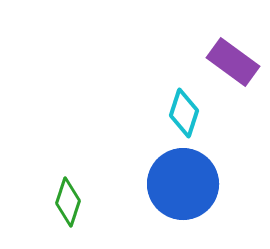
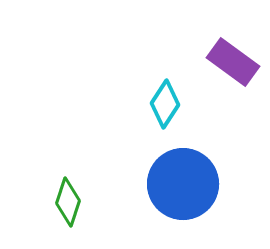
cyan diamond: moved 19 px left, 9 px up; rotated 15 degrees clockwise
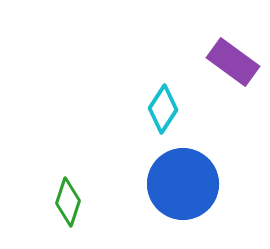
cyan diamond: moved 2 px left, 5 px down
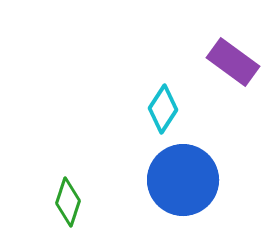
blue circle: moved 4 px up
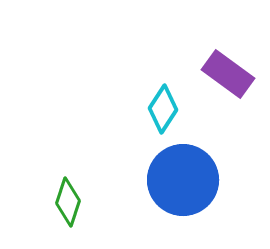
purple rectangle: moved 5 px left, 12 px down
